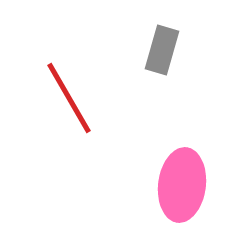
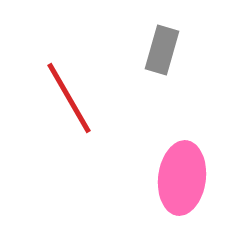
pink ellipse: moved 7 px up
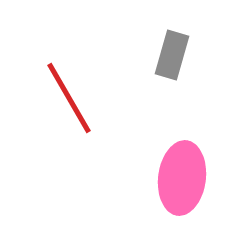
gray rectangle: moved 10 px right, 5 px down
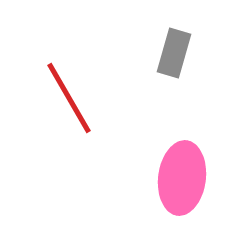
gray rectangle: moved 2 px right, 2 px up
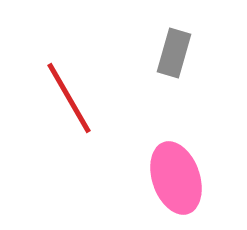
pink ellipse: moved 6 px left; rotated 26 degrees counterclockwise
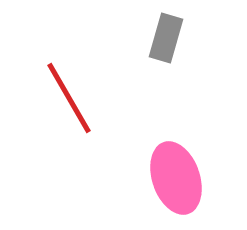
gray rectangle: moved 8 px left, 15 px up
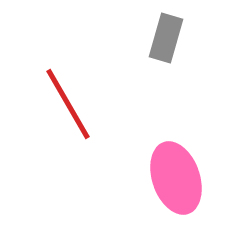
red line: moved 1 px left, 6 px down
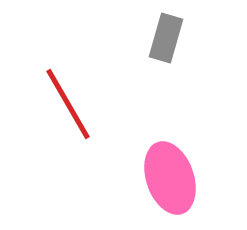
pink ellipse: moved 6 px left
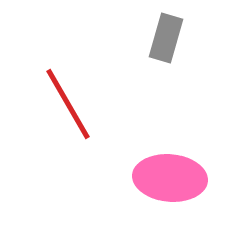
pink ellipse: rotated 66 degrees counterclockwise
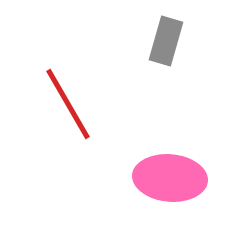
gray rectangle: moved 3 px down
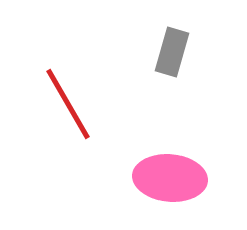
gray rectangle: moved 6 px right, 11 px down
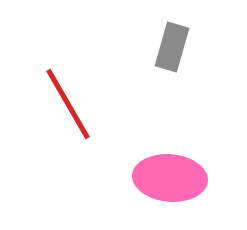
gray rectangle: moved 5 px up
